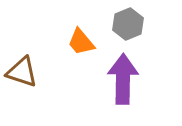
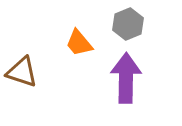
orange trapezoid: moved 2 px left, 1 px down
purple arrow: moved 3 px right, 1 px up
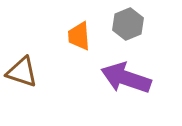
orange trapezoid: moved 7 px up; rotated 36 degrees clockwise
purple arrow: rotated 72 degrees counterclockwise
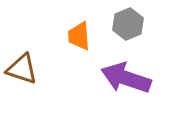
brown triangle: moved 3 px up
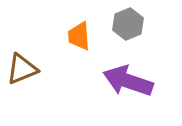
brown triangle: rotated 40 degrees counterclockwise
purple arrow: moved 2 px right, 3 px down
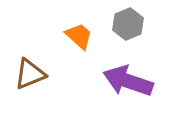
orange trapezoid: rotated 136 degrees clockwise
brown triangle: moved 8 px right, 5 px down
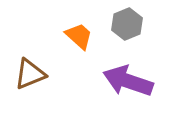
gray hexagon: moved 1 px left
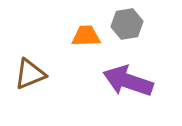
gray hexagon: rotated 12 degrees clockwise
orange trapezoid: moved 7 px right; rotated 44 degrees counterclockwise
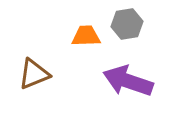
brown triangle: moved 4 px right
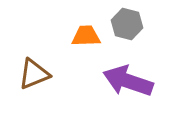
gray hexagon: rotated 24 degrees clockwise
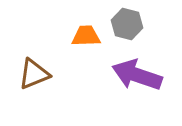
purple arrow: moved 9 px right, 6 px up
